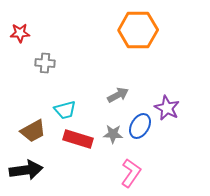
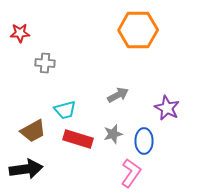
blue ellipse: moved 4 px right, 15 px down; rotated 30 degrees counterclockwise
gray star: rotated 18 degrees counterclockwise
black arrow: moved 1 px up
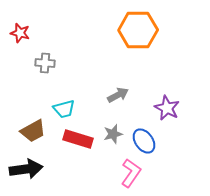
red star: rotated 18 degrees clockwise
cyan trapezoid: moved 1 px left, 1 px up
blue ellipse: rotated 35 degrees counterclockwise
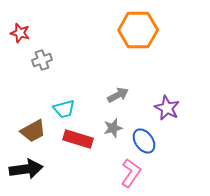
gray cross: moved 3 px left, 3 px up; rotated 24 degrees counterclockwise
gray star: moved 6 px up
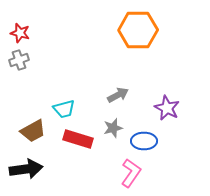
gray cross: moved 23 px left
blue ellipse: rotated 55 degrees counterclockwise
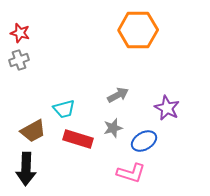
blue ellipse: rotated 30 degrees counterclockwise
black arrow: rotated 100 degrees clockwise
pink L-shape: rotated 72 degrees clockwise
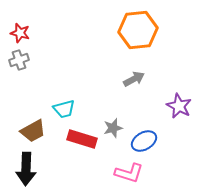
orange hexagon: rotated 6 degrees counterclockwise
gray arrow: moved 16 px right, 16 px up
purple star: moved 12 px right, 2 px up
red rectangle: moved 4 px right
pink L-shape: moved 2 px left
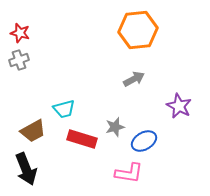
gray star: moved 2 px right, 1 px up
black arrow: rotated 24 degrees counterclockwise
pink L-shape: rotated 8 degrees counterclockwise
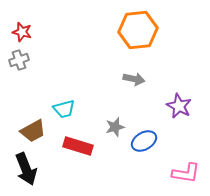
red star: moved 2 px right, 1 px up
gray arrow: rotated 40 degrees clockwise
red rectangle: moved 4 px left, 7 px down
pink L-shape: moved 57 px right
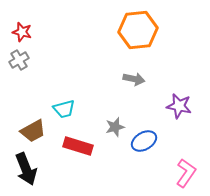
gray cross: rotated 12 degrees counterclockwise
purple star: rotated 15 degrees counterclockwise
pink L-shape: rotated 64 degrees counterclockwise
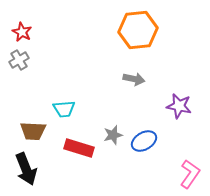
red star: rotated 12 degrees clockwise
cyan trapezoid: rotated 10 degrees clockwise
gray star: moved 2 px left, 8 px down
brown trapezoid: rotated 32 degrees clockwise
red rectangle: moved 1 px right, 2 px down
pink L-shape: moved 4 px right, 1 px down
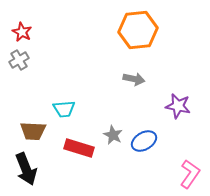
purple star: moved 1 px left
gray star: rotated 30 degrees counterclockwise
